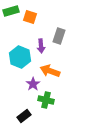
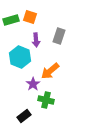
green rectangle: moved 9 px down
purple arrow: moved 5 px left, 6 px up
orange arrow: rotated 60 degrees counterclockwise
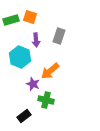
purple star: rotated 16 degrees counterclockwise
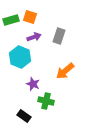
purple arrow: moved 2 px left, 3 px up; rotated 104 degrees counterclockwise
orange arrow: moved 15 px right
green cross: moved 1 px down
black rectangle: rotated 72 degrees clockwise
